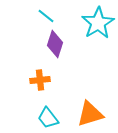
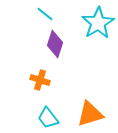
cyan line: moved 1 px left, 2 px up
orange cross: rotated 24 degrees clockwise
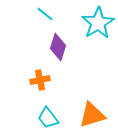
purple diamond: moved 3 px right, 3 px down
orange cross: rotated 30 degrees counterclockwise
orange triangle: moved 2 px right, 1 px down
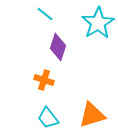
orange cross: moved 4 px right; rotated 30 degrees clockwise
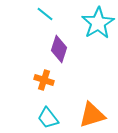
purple diamond: moved 1 px right, 2 px down
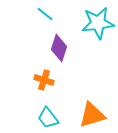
cyan star: rotated 24 degrees clockwise
purple diamond: moved 1 px up
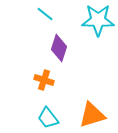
cyan star: moved 3 px up; rotated 8 degrees clockwise
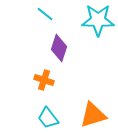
orange triangle: moved 1 px right
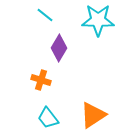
cyan line: moved 1 px down
purple diamond: rotated 12 degrees clockwise
orange cross: moved 3 px left
orange triangle: rotated 16 degrees counterclockwise
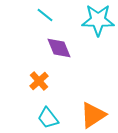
purple diamond: rotated 52 degrees counterclockwise
orange cross: moved 2 px left, 1 px down; rotated 30 degrees clockwise
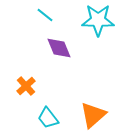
orange cross: moved 13 px left, 5 px down
orange triangle: rotated 8 degrees counterclockwise
